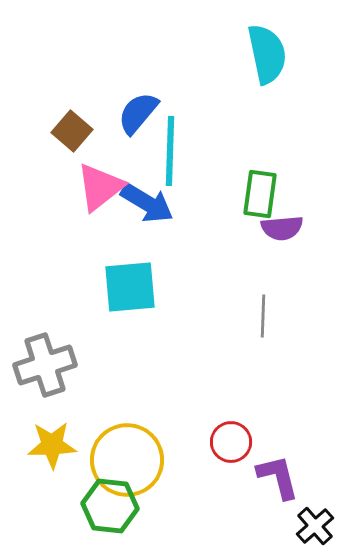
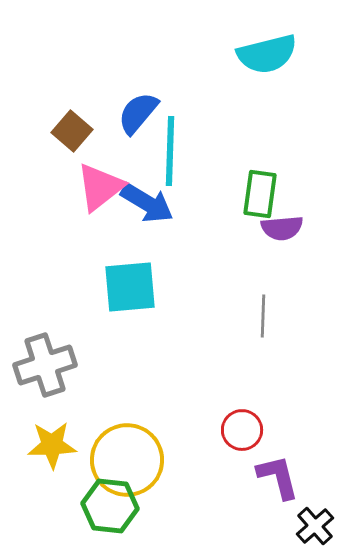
cyan semicircle: rotated 88 degrees clockwise
red circle: moved 11 px right, 12 px up
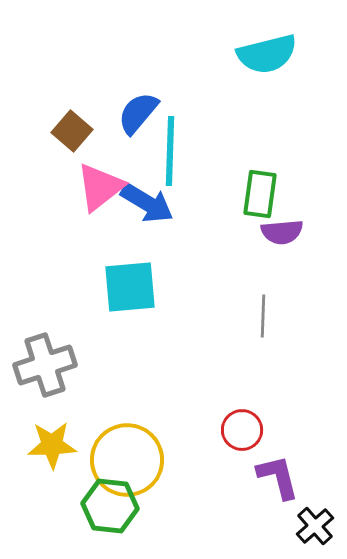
purple semicircle: moved 4 px down
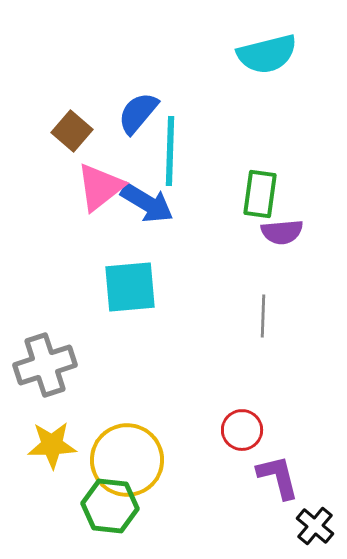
black cross: rotated 9 degrees counterclockwise
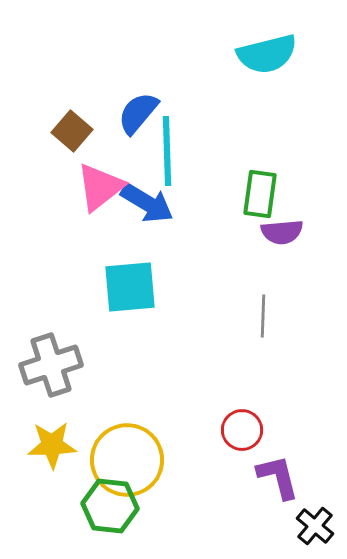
cyan line: moved 3 px left; rotated 4 degrees counterclockwise
gray cross: moved 6 px right
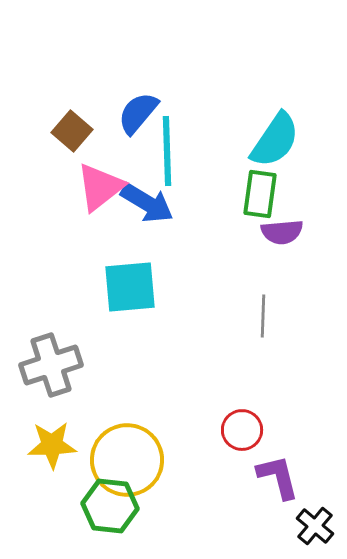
cyan semicircle: moved 8 px right, 86 px down; rotated 42 degrees counterclockwise
